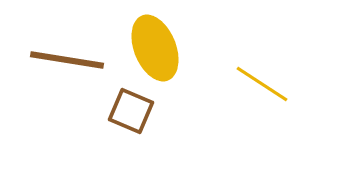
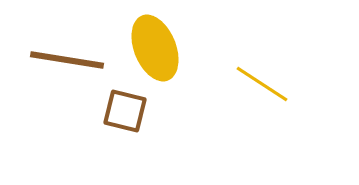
brown square: moved 6 px left; rotated 9 degrees counterclockwise
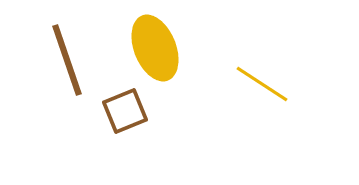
brown line: rotated 62 degrees clockwise
brown square: rotated 36 degrees counterclockwise
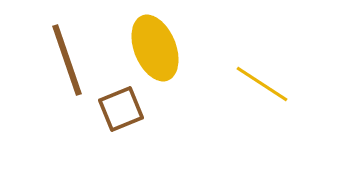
brown square: moved 4 px left, 2 px up
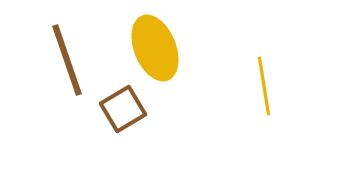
yellow line: moved 2 px right, 2 px down; rotated 48 degrees clockwise
brown square: moved 2 px right; rotated 9 degrees counterclockwise
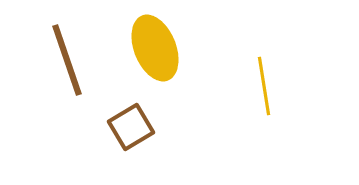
brown square: moved 8 px right, 18 px down
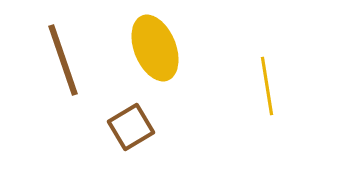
brown line: moved 4 px left
yellow line: moved 3 px right
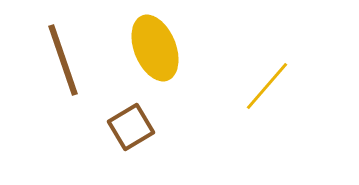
yellow line: rotated 50 degrees clockwise
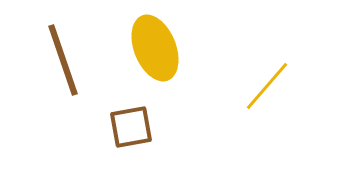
brown square: rotated 21 degrees clockwise
